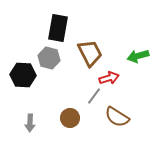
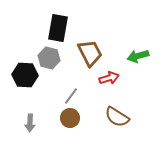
black hexagon: moved 2 px right
gray line: moved 23 px left
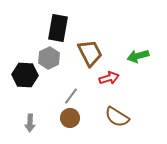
gray hexagon: rotated 20 degrees clockwise
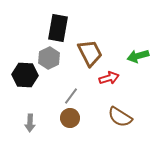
brown semicircle: moved 3 px right
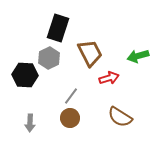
black rectangle: rotated 8 degrees clockwise
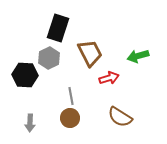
gray line: rotated 48 degrees counterclockwise
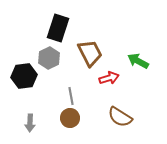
green arrow: moved 5 px down; rotated 45 degrees clockwise
black hexagon: moved 1 px left, 1 px down; rotated 10 degrees counterclockwise
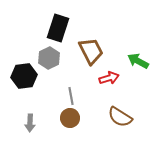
brown trapezoid: moved 1 px right, 2 px up
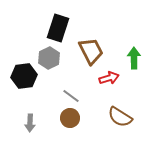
green arrow: moved 4 px left, 3 px up; rotated 60 degrees clockwise
gray line: rotated 42 degrees counterclockwise
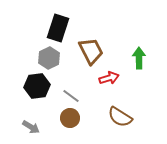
green arrow: moved 5 px right
black hexagon: moved 13 px right, 10 px down
gray arrow: moved 1 px right, 4 px down; rotated 60 degrees counterclockwise
